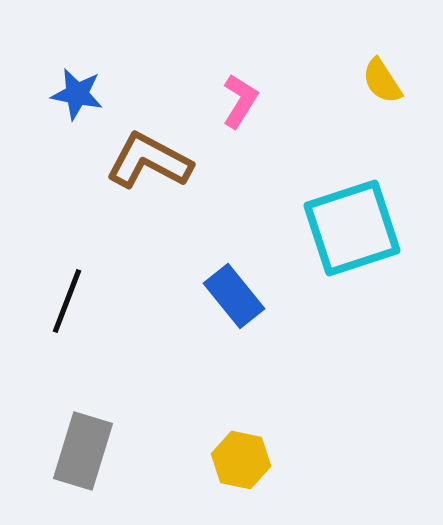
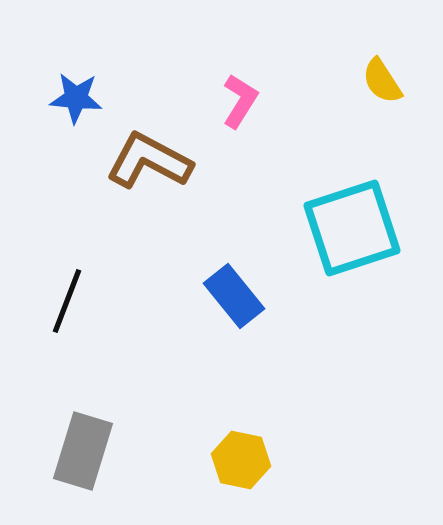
blue star: moved 1 px left, 4 px down; rotated 6 degrees counterclockwise
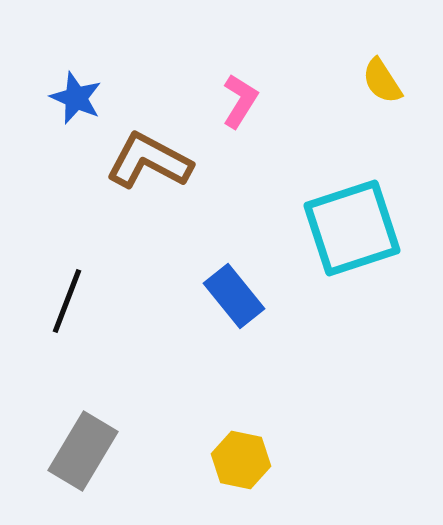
blue star: rotated 18 degrees clockwise
gray rectangle: rotated 14 degrees clockwise
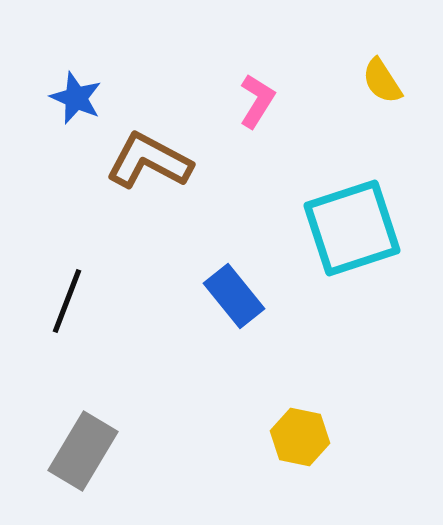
pink L-shape: moved 17 px right
yellow hexagon: moved 59 px right, 23 px up
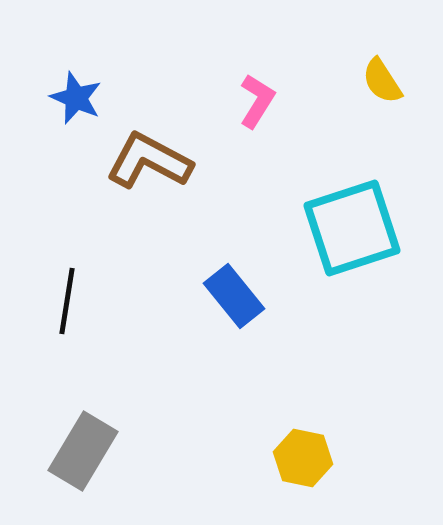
black line: rotated 12 degrees counterclockwise
yellow hexagon: moved 3 px right, 21 px down
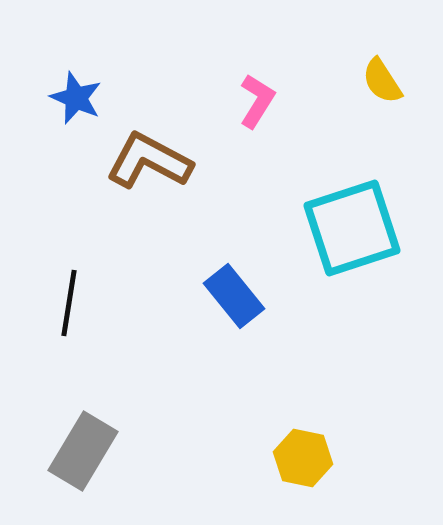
black line: moved 2 px right, 2 px down
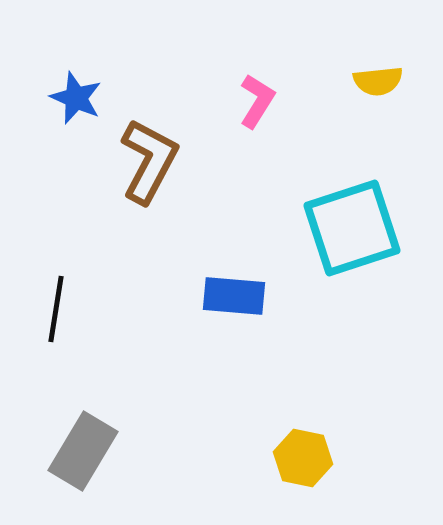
yellow semicircle: moved 4 px left; rotated 63 degrees counterclockwise
brown L-shape: rotated 90 degrees clockwise
blue rectangle: rotated 46 degrees counterclockwise
black line: moved 13 px left, 6 px down
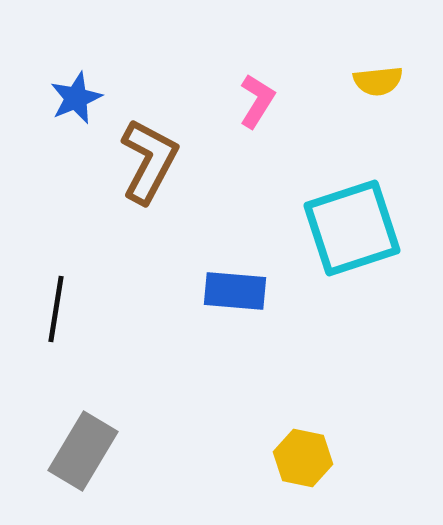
blue star: rotated 26 degrees clockwise
blue rectangle: moved 1 px right, 5 px up
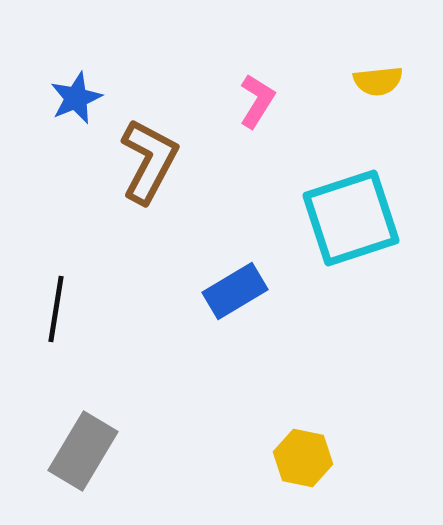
cyan square: moved 1 px left, 10 px up
blue rectangle: rotated 36 degrees counterclockwise
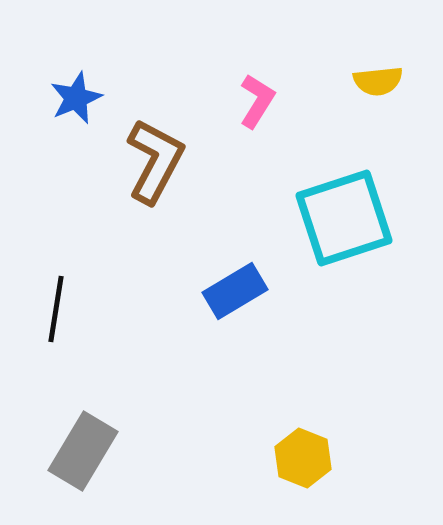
brown L-shape: moved 6 px right
cyan square: moved 7 px left
yellow hexagon: rotated 10 degrees clockwise
